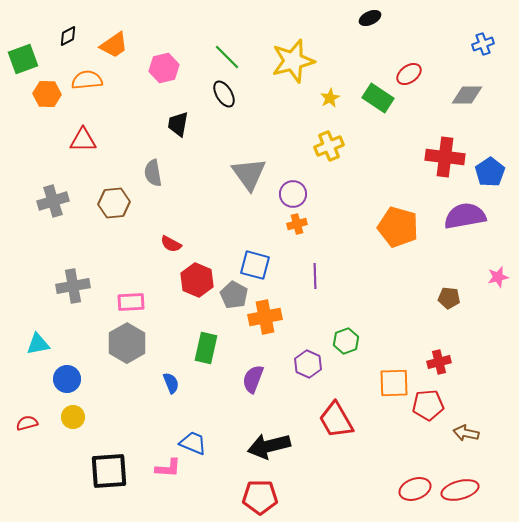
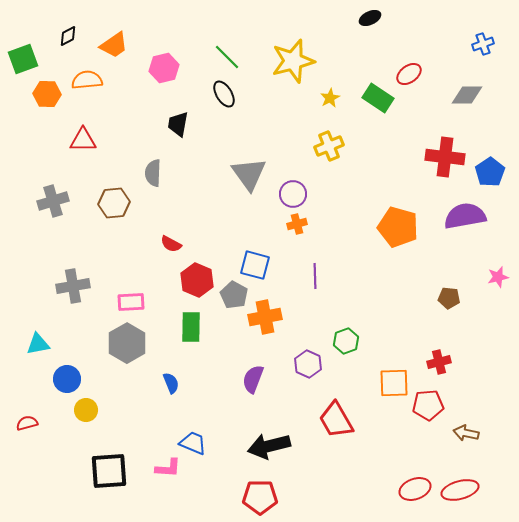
gray semicircle at (153, 173): rotated 12 degrees clockwise
green rectangle at (206, 348): moved 15 px left, 21 px up; rotated 12 degrees counterclockwise
yellow circle at (73, 417): moved 13 px right, 7 px up
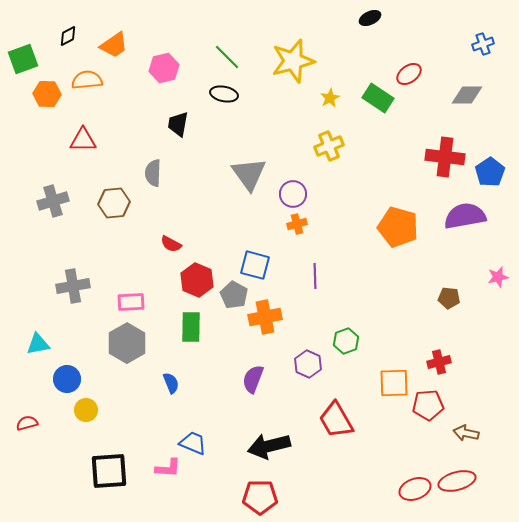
black ellipse at (224, 94): rotated 48 degrees counterclockwise
red ellipse at (460, 490): moved 3 px left, 9 px up
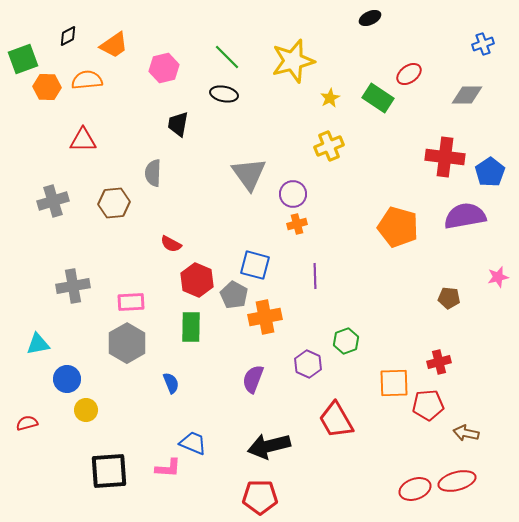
orange hexagon at (47, 94): moved 7 px up
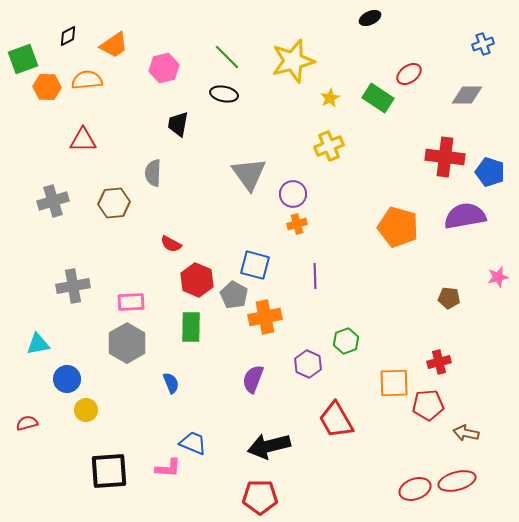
blue pentagon at (490, 172): rotated 20 degrees counterclockwise
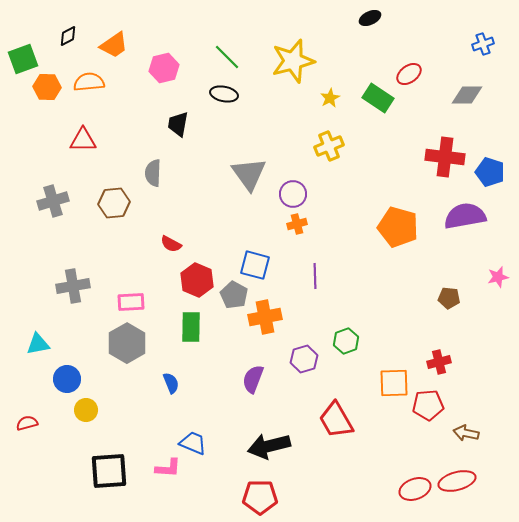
orange semicircle at (87, 80): moved 2 px right, 2 px down
purple hexagon at (308, 364): moved 4 px left, 5 px up; rotated 20 degrees clockwise
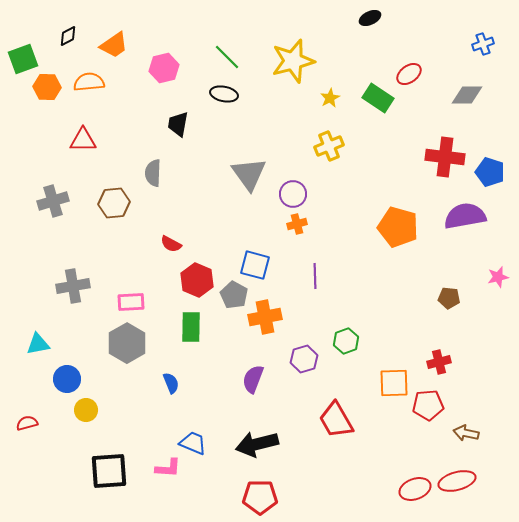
black arrow at (269, 446): moved 12 px left, 2 px up
